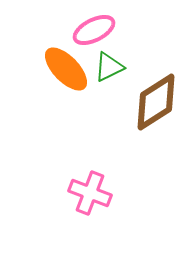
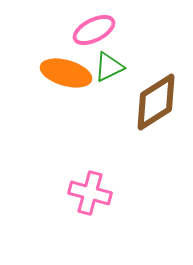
orange ellipse: moved 4 px down; rotated 30 degrees counterclockwise
pink cross: rotated 6 degrees counterclockwise
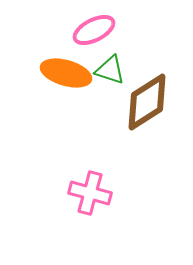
green triangle: moved 1 px right, 3 px down; rotated 44 degrees clockwise
brown diamond: moved 9 px left
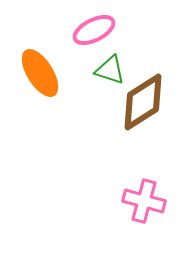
orange ellipse: moved 26 px left; rotated 42 degrees clockwise
brown diamond: moved 4 px left
pink cross: moved 54 px right, 8 px down
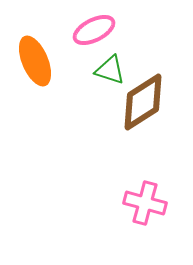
orange ellipse: moved 5 px left, 12 px up; rotated 9 degrees clockwise
pink cross: moved 1 px right, 2 px down
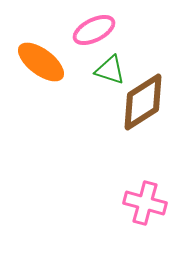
orange ellipse: moved 6 px right, 1 px down; rotated 30 degrees counterclockwise
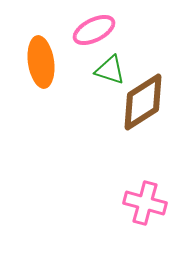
orange ellipse: rotated 45 degrees clockwise
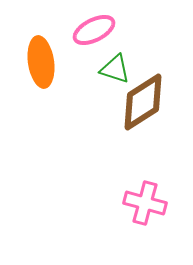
green triangle: moved 5 px right, 1 px up
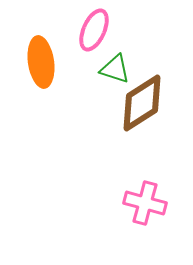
pink ellipse: rotated 39 degrees counterclockwise
brown diamond: moved 1 px left, 1 px down
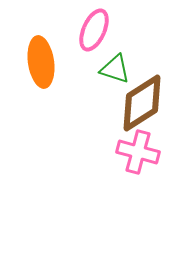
pink cross: moved 7 px left, 51 px up
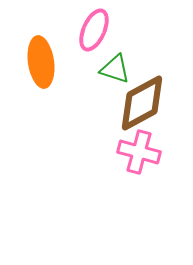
brown diamond: rotated 4 degrees clockwise
pink cross: moved 1 px right
